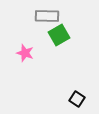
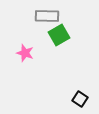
black square: moved 3 px right
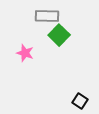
green square: rotated 15 degrees counterclockwise
black square: moved 2 px down
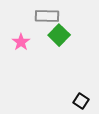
pink star: moved 4 px left, 11 px up; rotated 18 degrees clockwise
black square: moved 1 px right
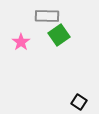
green square: rotated 10 degrees clockwise
black square: moved 2 px left, 1 px down
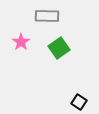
green square: moved 13 px down
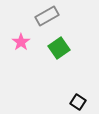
gray rectangle: rotated 30 degrees counterclockwise
black square: moved 1 px left
